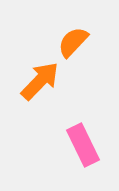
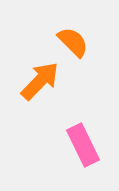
orange semicircle: rotated 92 degrees clockwise
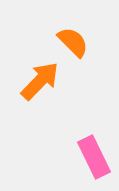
pink rectangle: moved 11 px right, 12 px down
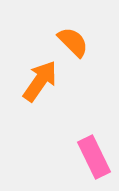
orange arrow: rotated 9 degrees counterclockwise
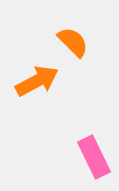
orange arrow: moved 3 px left; rotated 27 degrees clockwise
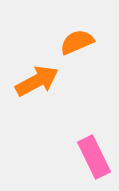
orange semicircle: moved 4 px right; rotated 68 degrees counterclockwise
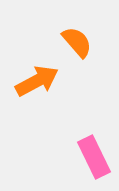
orange semicircle: rotated 72 degrees clockwise
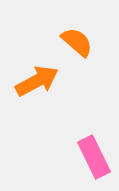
orange semicircle: rotated 8 degrees counterclockwise
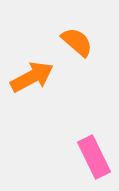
orange arrow: moved 5 px left, 4 px up
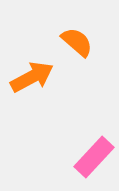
pink rectangle: rotated 69 degrees clockwise
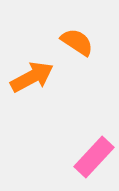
orange semicircle: rotated 8 degrees counterclockwise
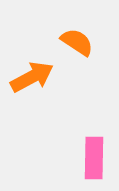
pink rectangle: moved 1 px down; rotated 42 degrees counterclockwise
